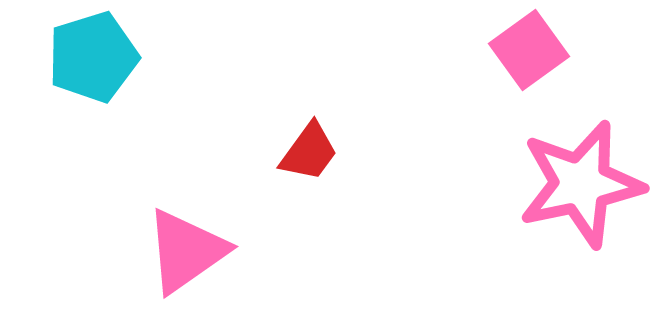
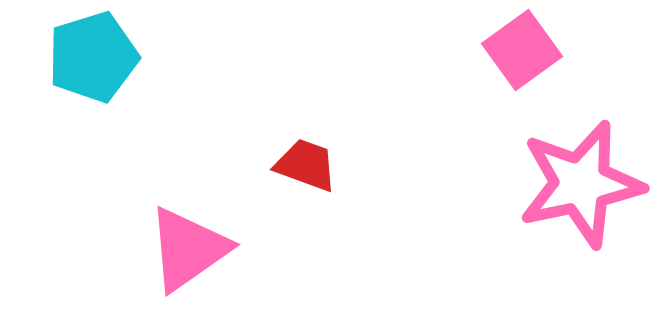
pink square: moved 7 px left
red trapezoid: moved 3 px left, 13 px down; rotated 106 degrees counterclockwise
pink triangle: moved 2 px right, 2 px up
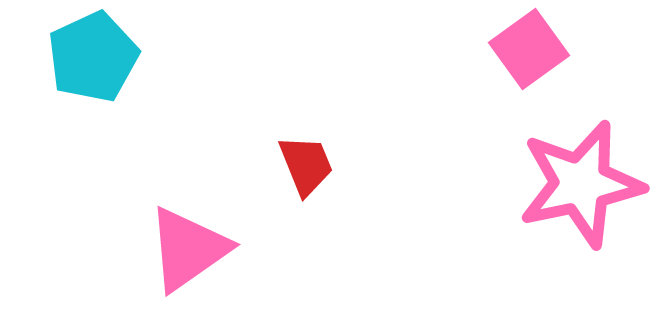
pink square: moved 7 px right, 1 px up
cyan pentagon: rotated 8 degrees counterclockwise
red trapezoid: rotated 48 degrees clockwise
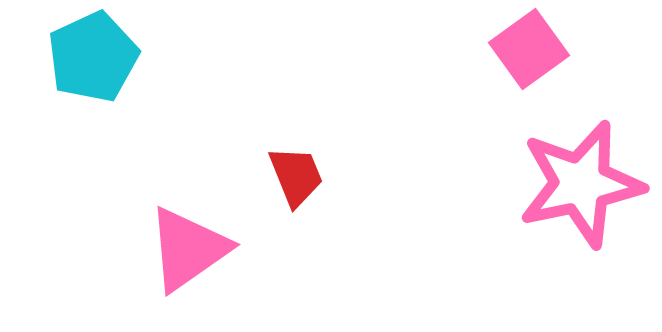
red trapezoid: moved 10 px left, 11 px down
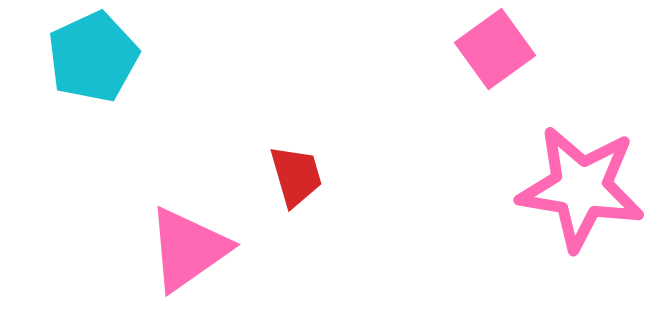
pink square: moved 34 px left
red trapezoid: rotated 6 degrees clockwise
pink star: moved 4 px down; rotated 21 degrees clockwise
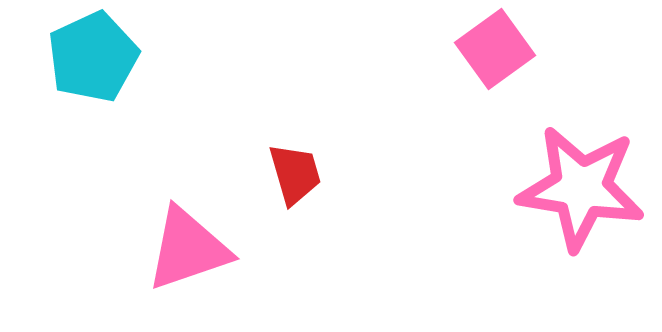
red trapezoid: moved 1 px left, 2 px up
pink triangle: rotated 16 degrees clockwise
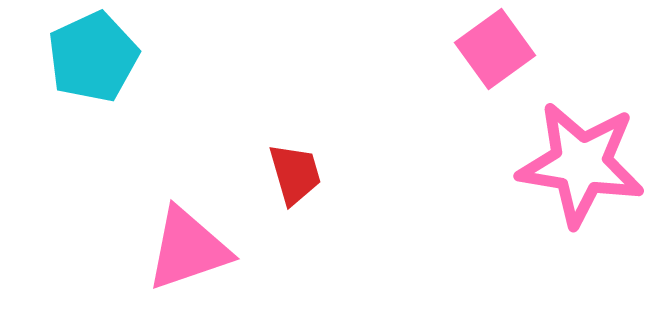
pink star: moved 24 px up
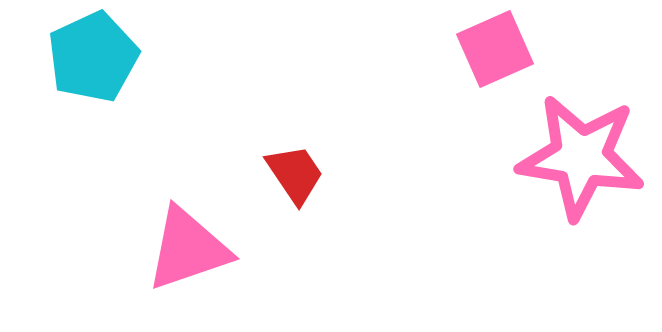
pink square: rotated 12 degrees clockwise
pink star: moved 7 px up
red trapezoid: rotated 18 degrees counterclockwise
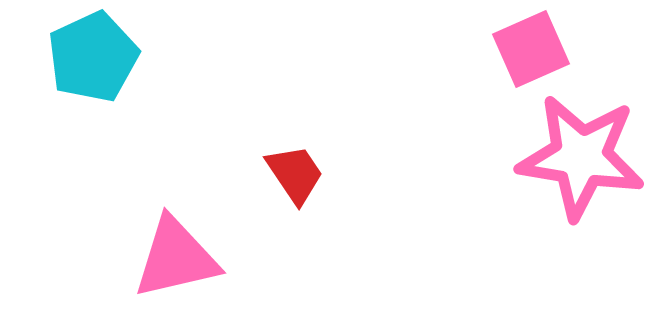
pink square: moved 36 px right
pink triangle: moved 12 px left, 9 px down; rotated 6 degrees clockwise
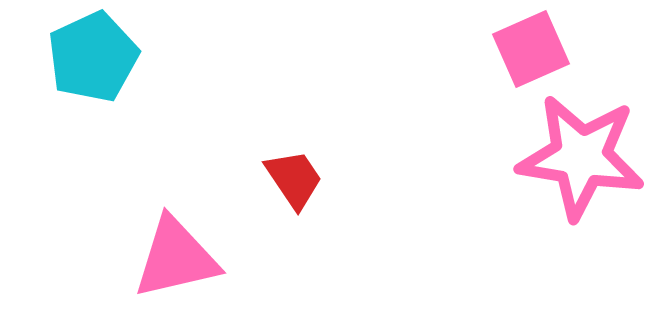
red trapezoid: moved 1 px left, 5 px down
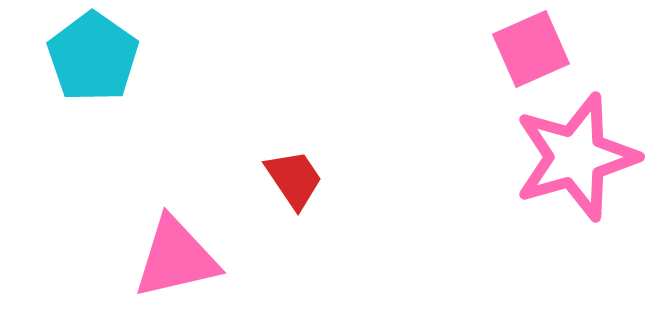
cyan pentagon: rotated 12 degrees counterclockwise
pink star: moved 5 px left; rotated 25 degrees counterclockwise
